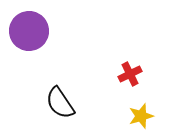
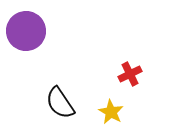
purple circle: moved 3 px left
yellow star: moved 30 px left, 4 px up; rotated 25 degrees counterclockwise
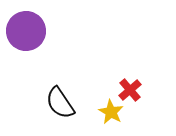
red cross: moved 16 px down; rotated 15 degrees counterclockwise
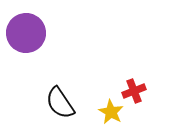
purple circle: moved 2 px down
red cross: moved 4 px right, 1 px down; rotated 20 degrees clockwise
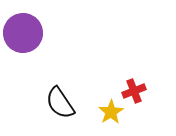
purple circle: moved 3 px left
yellow star: rotated 10 degrees clockwise
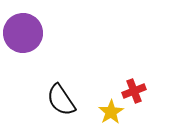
black semicircle: moved 1 px right, 3 px up
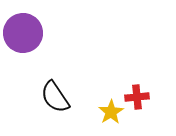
red cross: moved 3 px right, 6 px down; rotated 15 degrees clockwise
black semicircle: moved 6 px left, 3 px up
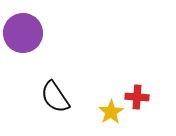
red cross: rotated 10 degrees clockwise
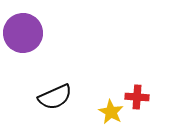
black semicircle: rotated 80 degrees counterclockwise
yellow star: rotated 10 degrees counterclockwise
